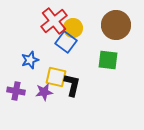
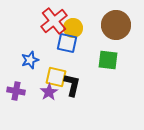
blue square: moved 1 px right, 1 px down; rotated 25 degrees counterclockwise
purple star: moved 5 px right; rotated 24 degrees counterclockwise
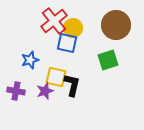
green square: rotated 25 degrees counterclockwise
purple star: moved 4 px left, 1 px up; rotated 12 degrees clockwise
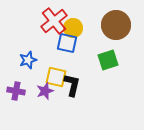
blue star: moved 2 px left
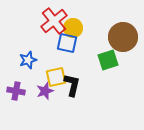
brown circle: moved 7 px right, 12 px down
yellow square: rotated 25 degrees counterclockwise
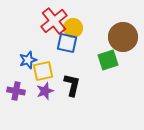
yellow square: moved 13 px left, 6 px up
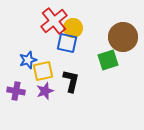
black L-shape: moved 1 px left, 4 px up
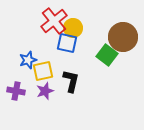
green square: moved 1 px left, 5 px up; rotated 35 degrees counterclockwise
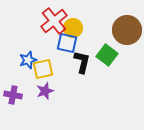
brown circle: moved 4 px right, 7 px up
yellow square: moved 2 px up
black L-shape: moved 11 px right, 19 px up
purple cross: moved 3 px left, 4 px down
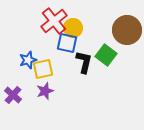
green square: moved 1 px left
black L-shape: moved 2 px right
purple cross: rotated 30 degrees clockwise
